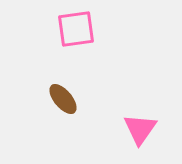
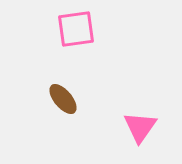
pink triangle: moved 2 px up
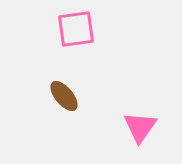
brown ellipse: moved 1 px right, 3 px up
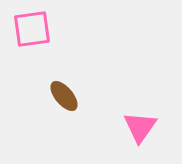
pink square: moved 44 px left
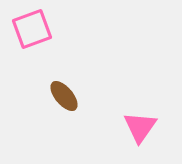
pink square: rotated 12 degrees counterclockwise
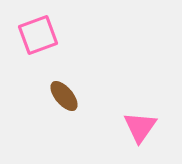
pink square: moved 6 px right, 6 px down
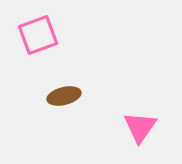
brown ellipse: rotated 64 degrees counterclockwise
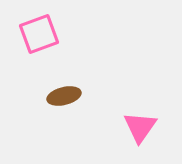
pink square: moved 1 px right, 1 px up
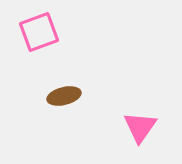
pink square: moved 2 px up
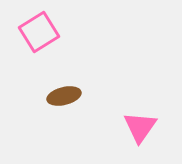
pink square: rotated 12 degrees counterclockwise
